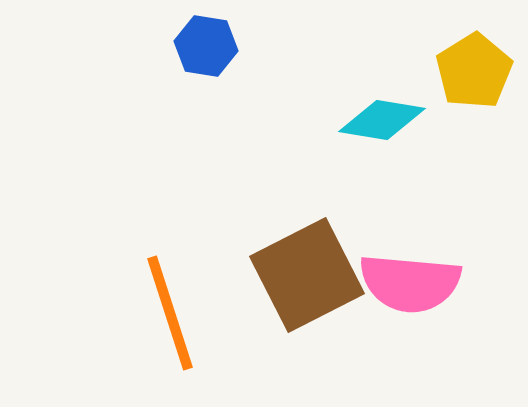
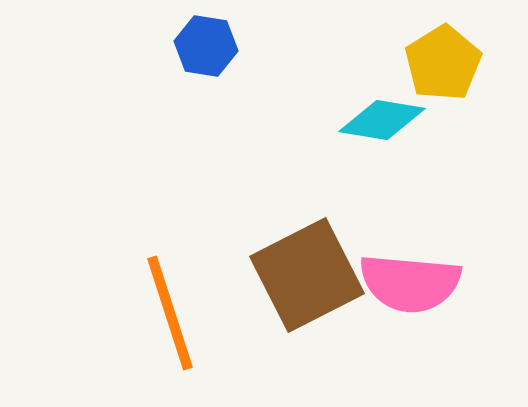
yellow pentagon: moved 31 px left, 8 px up
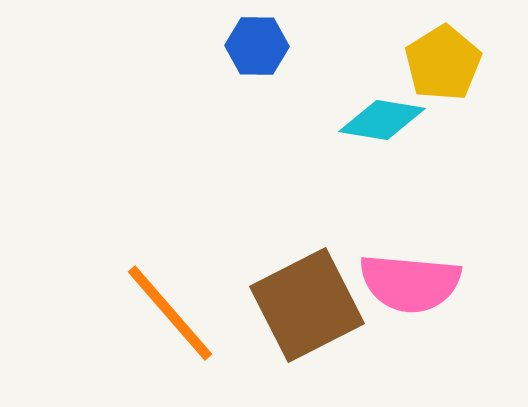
blue hexagon: moved 51 px right; rotated 8 degrees counterclockwise
brown square: moved 30 px down
orange line: rotated 23 degrees counterclockwise
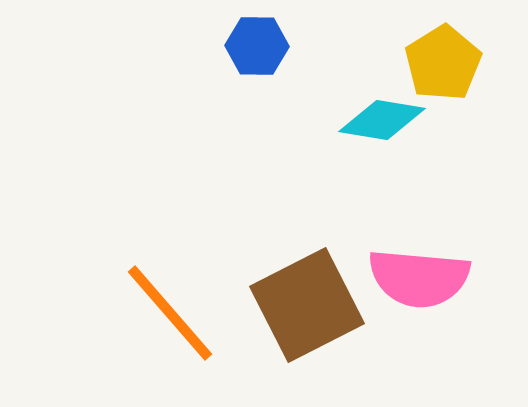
pink semicircle: moved 9 px right, 5 px up
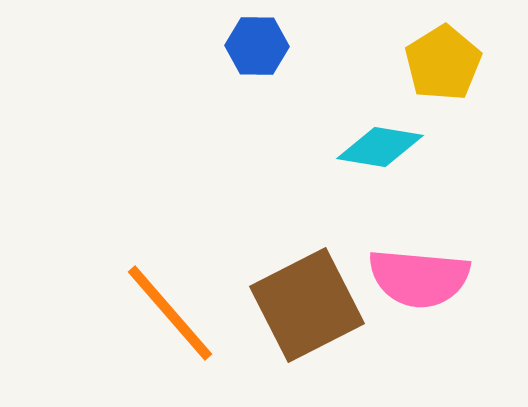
cyan diamond: moved 2 px left, 27 px down
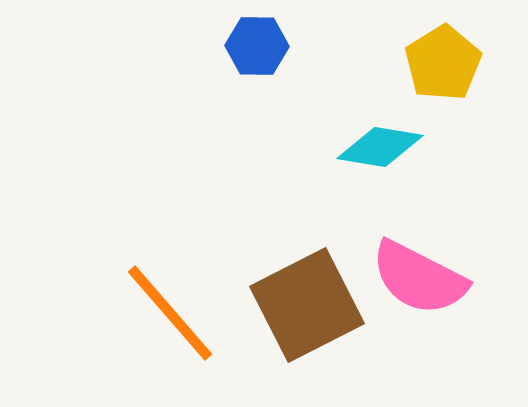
pink semicircle: rotated 22 degrees clockwise
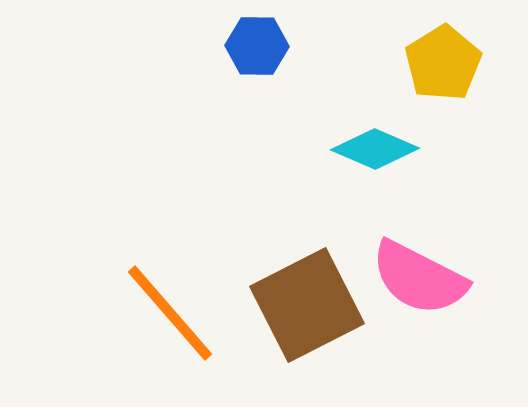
cyan diamond: moved 5 px left, 2 px down; rotated 14 degrees clockwise
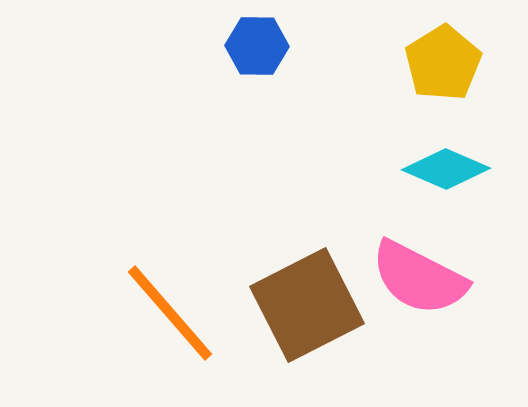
cyan diamond: moved 71 px right, 20 px down
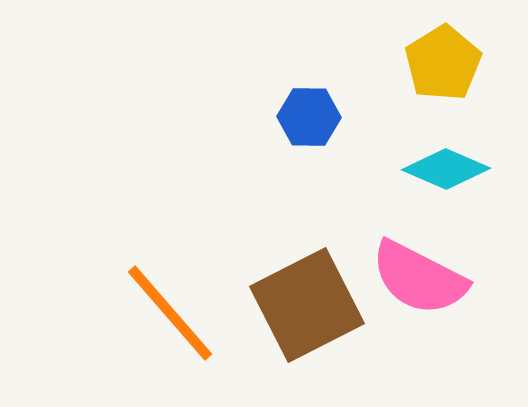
blue hexagon: moved 52 px right, 71 px down
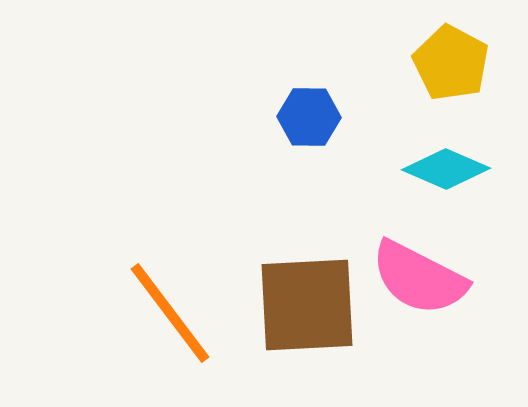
yellow pentagon: moved 8 px right; rotated 12 degrees counterclockwise
brown square: rotated 24 degrees clockwise
orange line: rotated 4 degrees clockwise
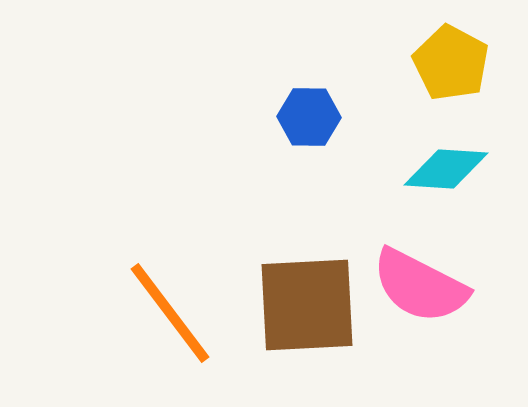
cyan diamond: rotated 20 degrees counterclockwise
pink semicircle: moved 1 px right, 8 px down
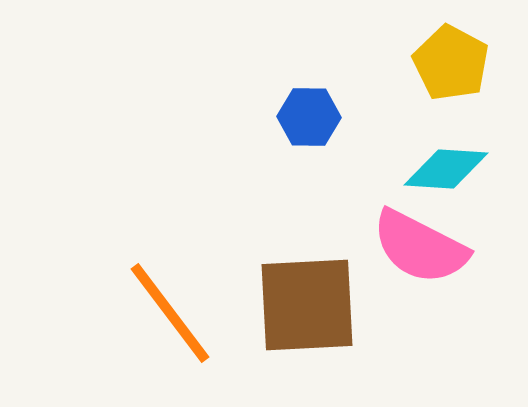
pink semicircle: moved 39 px up
